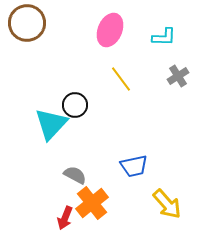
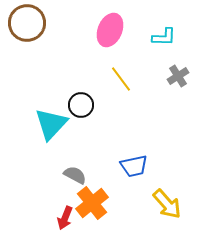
black circle: moved 6 px right
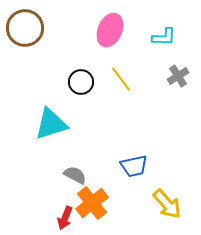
brown circle: moved 2 px left, 5 px down
black circle: moved 23 px up
cyan triangle: rotated 30 degrees clockwise
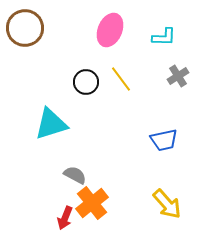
black circle: moved 5 px right
blue trapezoid: moved 30 px right, 26 px up
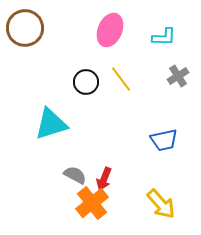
yellow arrow: moved 6 px left
red arrow: moved 39 px right, 39 px up
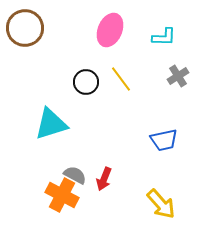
orange cross: moved 30 px left, 8 px up; rotated 24 degrees counterclockwise
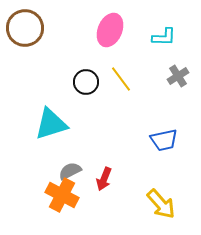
gray semicircle: moved 5 px left, 4 px up; rotated 55 degrees counterclockwise
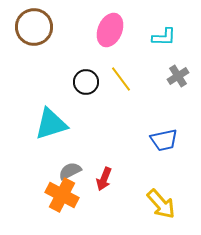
brown circle: moved 9 px right, 1 px up
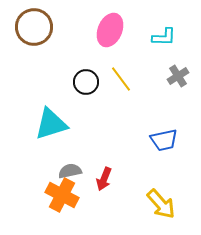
gray semicircle: rotated 15 degrees clockwise
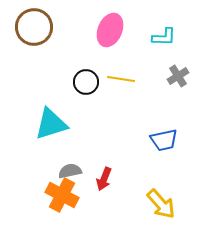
yellow line: rotated 44 degrees counterclockwise
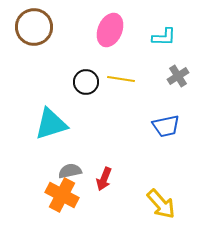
blue trapezoid: moved 2 px right, 14 px up
